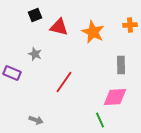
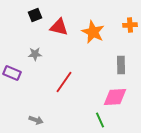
gray star: rotated 24 degrees counterclockwise
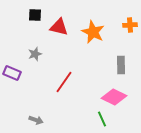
black square: rotated 24 degrees clockwise
gray star: rotated 16 degrees counterclockwise
pink diamond: moved 1 px left; rotated 30 degrees clockwise
green line: moved 2 px right, 1 px up
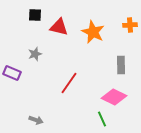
red line: moved 5 px right, 1 px down
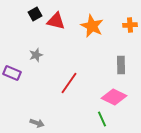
black square: moved 1 px up; rotated 32 degrees counterclockwise
red triangle: moved 3 px left, 6 px up
orange star: moved 1 px left, 6 px up
gray star: moved 1 px right, 1 px down
gray arrow: moved 1 px right, 3 px down
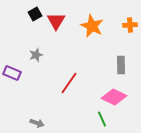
red triangle: rotated 48 degrees clockwise
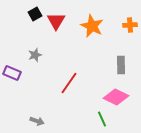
gray star: moved 1 px left
pink diamond: moved 2 px right
gray arrow: moved 2 px up
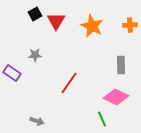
gray star: rotated 16 degrees clockwise
purple rectangle: rotated 12 degrees clockwise
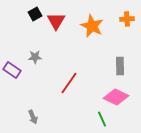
orange cross: moved 3 px left, 6 px up
gray star: moved 2 px down
gray rectangle: moved 1 px left, 1 px down
purple rectangle: moved 3 px up
gray arrow: moved 4 px left, 4 px up; rotated 48 degrees clockwise
